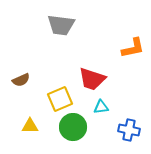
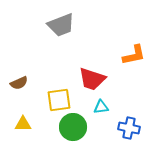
gray trapezoid: rotated 28 degrees counterclockwise
orange L-shape: moved 1 px right, 7 px down
brown semicircle: moved 2 px left, 3 px down
yellow square: moved 1 px left, 1 px down; rotated 15 degrees clockwise
yellow triangle: moved 7 px left, 2 px up
blue cross: moved 2 px up
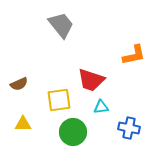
gray trapezoid: rotated 108 degrees counterclockwise
red trapezoid: moved 1 px left, 1 px down
brown semicircle: moved 1 px down
green circle: moved 5 px down
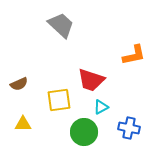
gray trapezoid: rotated 8 degrees counterclockwise
cyan triangle: rotated 21 degrees counterclockwise
green circle: moved 11 px right
